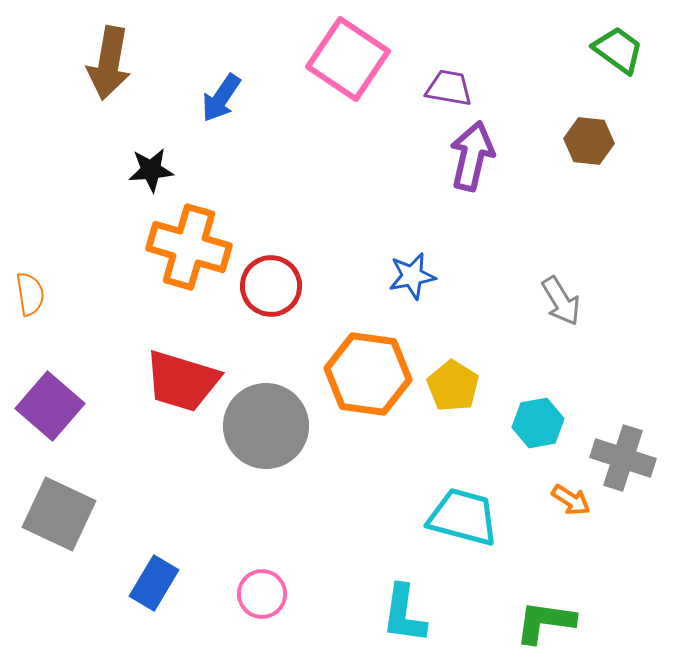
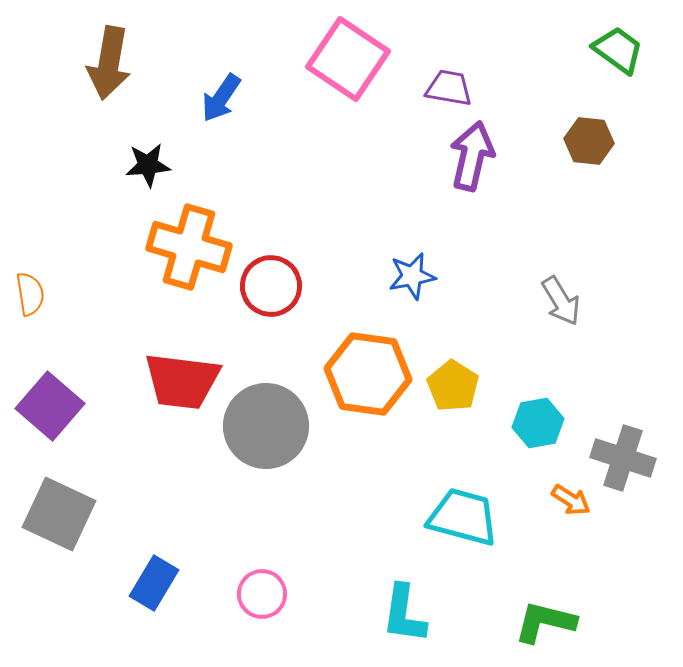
black star: moved 3 px left, 5 px up
red trapezoid: rotated 10 degrees counterclockwise
green L-shape: rotated 6 degrees clockwise
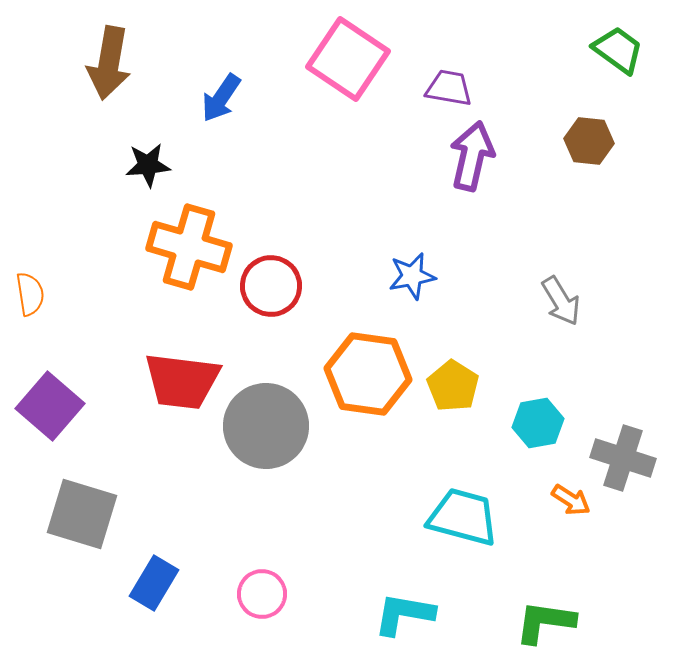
gray square: moved 23 px right; rotated 8 degrees counterclockwise
cyan L-shape: rotated 92 degrees clockwise
green L-shape: rotated 6 degrees counterclockwise
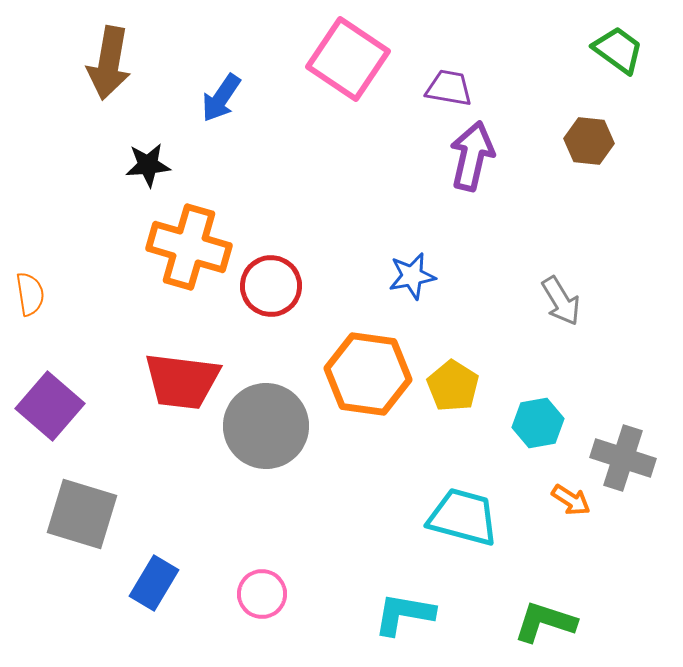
green L-shape: rotated 10 degrees clockwise
